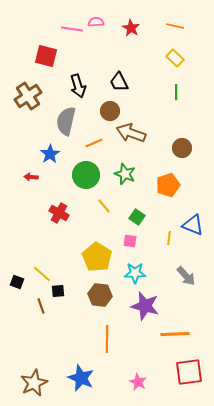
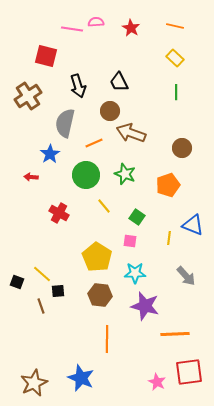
gray semicircle at (66, 121): moved 1 px left, 2 px down
pink star at (138, 382): moved 19 px right
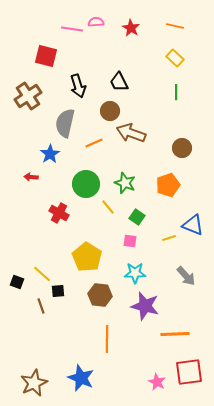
green star at (125, 174): moved 9 px down
green circle at (86, 175): moved 9 px down
yellow line at (104, 206): moved 4 px right, 1 px down
yellow line at (169, 238): rotated 64 degrees clockwise
yellow pentagon at (97, 257): moved 10 px left
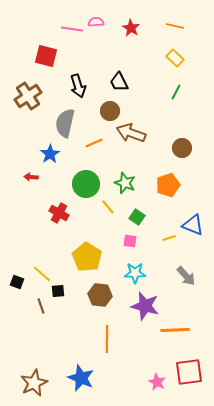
green line at (176, 92): rotated 28 degrees clockwise
orange line at (175, 334): moved 4 px up
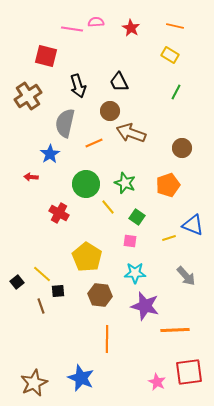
yellow rectangle at (175, 58): moved 5 px left, 3 px up; rotated 12 degrees counterclockwise
black square at (17, 282): rotated 32 degrees clockwise
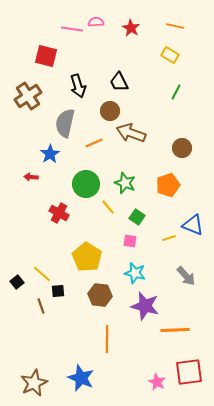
cyan star at (135, 273): rotated 15 degrees clockwise
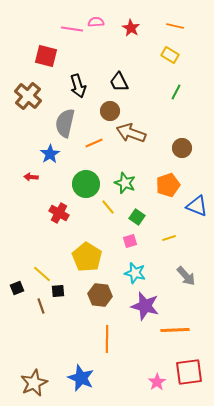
brown cross at (28, 96): rotated 16 degrees counterclockwise
blue triangle at (193, 225): moved 4 px right, 19 px up
pink square at (130, 241): rotated 24 degrees counterclockwise
black square at (17, 282): moved 6 px down; rotated 16 degrees clockwise
pink star at (157, 382): rotated 12 degrees clockwise
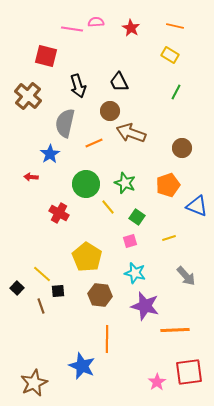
black square at (17, 288): rotated 24 degrees counterclockwise
blue star at (81, 378): moved 1 px right, 12 px up
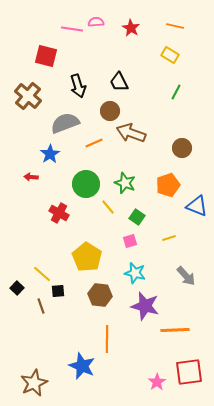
gray semicircle at (65, 123): rotated 56 degrees clockwise
